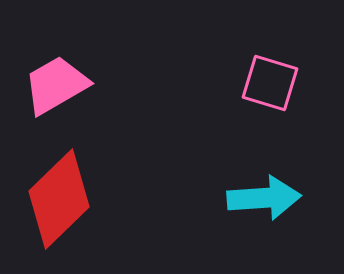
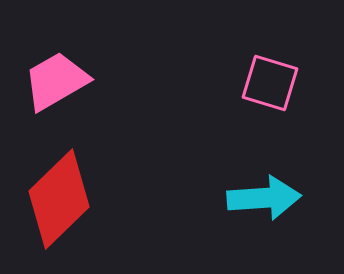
pink trapezoid: moved 4 px up
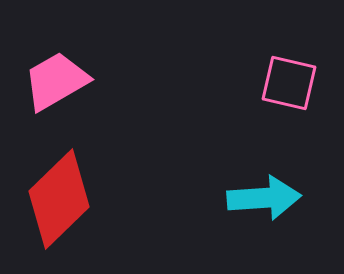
pink square: moved 19 px right; rotated 4 degrees counterclockwise
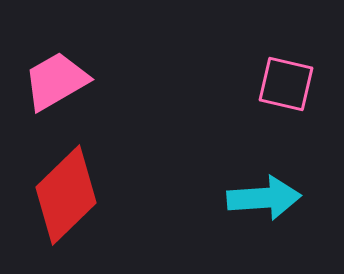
pink square: moved 3 px left, 1 px down
red diamond: moved 7 px right, 4 px up
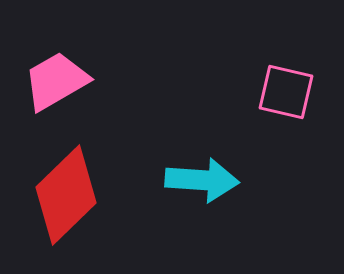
pink square: moved 8 px down
cyan arrow: moved 62 px left, 18 px up; rotated 8 degrees clockwise
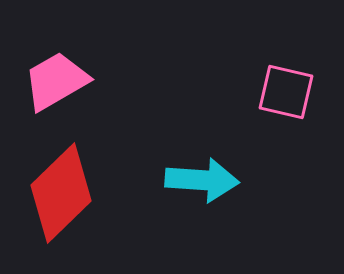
red diamond: moved 5 px left, 2 px up
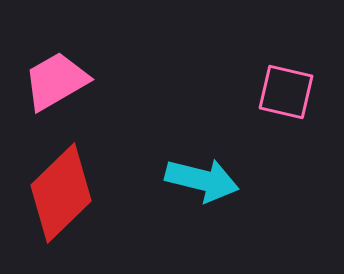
cyan arrow: rotated 10 degrees clockwise
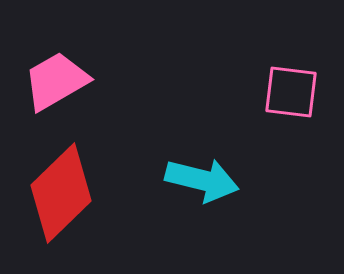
pink square: moved 5 px right; rotated 6 degrees counterclockwise
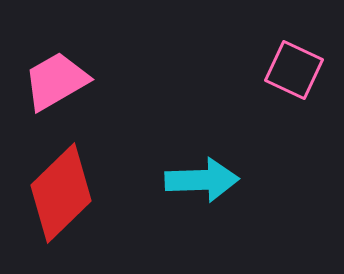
pink square: moved 3 px right, 22 px up; rotated 18 degrees clockwise
cyan arrow: rotated 16 degrees counterclockwise
